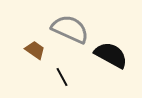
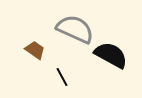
gray semicircle: moved 5 px right
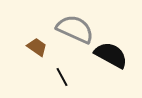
brown trapezoid: moved 2 px right, 3 px up
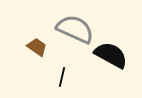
black line: rotated 42 degrees clockwise
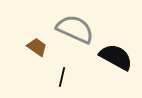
black semicircle: moved 5 px right, 2 px down
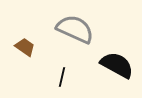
brown trapezoid: moved 12 px left
black semicircle: moved 1 px right, 8 px down
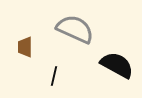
brown trapezoid: rotated 125 degrees counterclockwise
black line: moved 8 px left, 1 px up
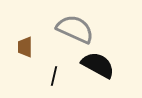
black semicircle: moved 19 px left
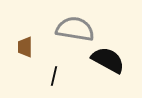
gray semicircle: rotated 15 degrees counterclockwise
black semicircle: moved 10 px right, 5 px up
